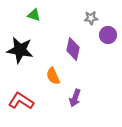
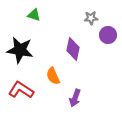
red L-shape: moved 11 px up
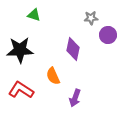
black star: rotated 12 degrees counterclockwise
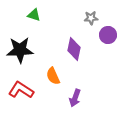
purple diamond: moved 1 px right
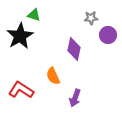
black star: moved 14 px up; rotated 28 degrees counterclockwise
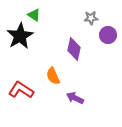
green triangle: rotated 16 degrees clockwise
purple arrow: rotated 96 degrees clockwise
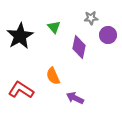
green triangle: moved 20 px right, 12 px down; rotated 16 degrees clockwise
purple diamond: moved 5 px right, 2 px up
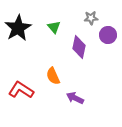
black star: moved 2 px left, 8 px up
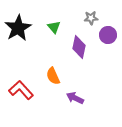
red L-shape: rotated 15 degrees clockwise
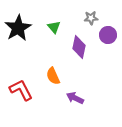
red L-shape: rotated 15 degrees clockwise
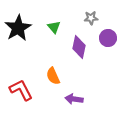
purple circle: moved 3 px down
purple arrow: moved 1 px left, 1 px down; rotated 18 degrees counterclockwise
